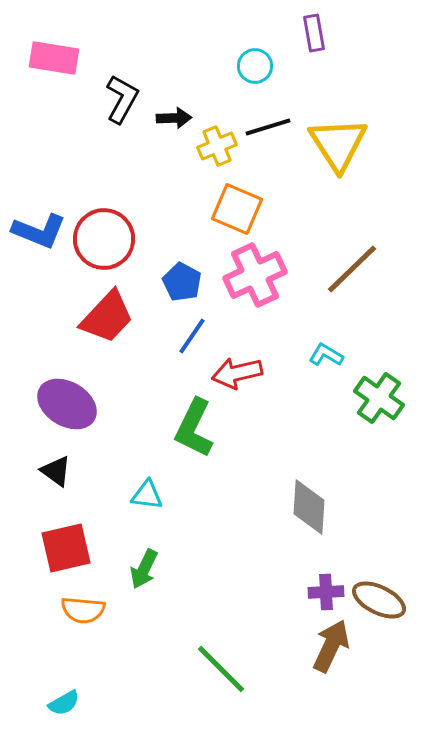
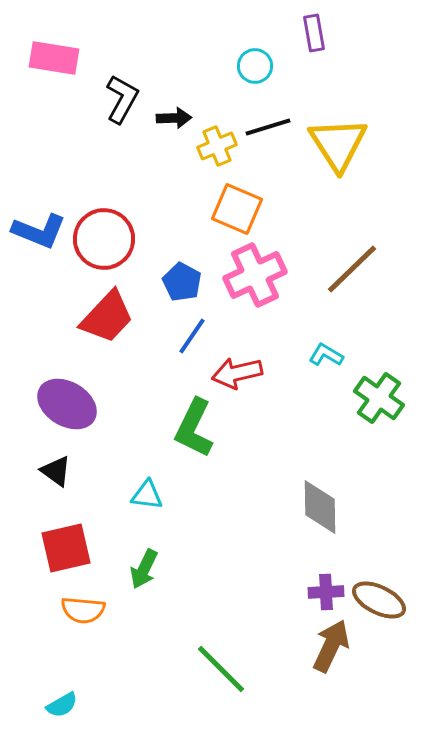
gray diamond: moved 11 px right; rotated 4 degrees counterclockwise
cyan semicircle: moved 2 px left, 2 px down
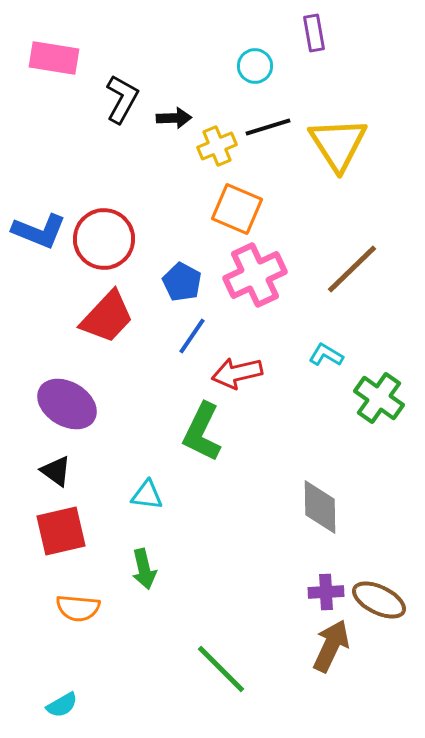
green L-shape: moved 8 px right, 4 px down
red square: moved 5 px left, 17 px up
green arrow: rotated 39 degrees counterclockwise
orange semicircle: moved 5 px left, 2 px up
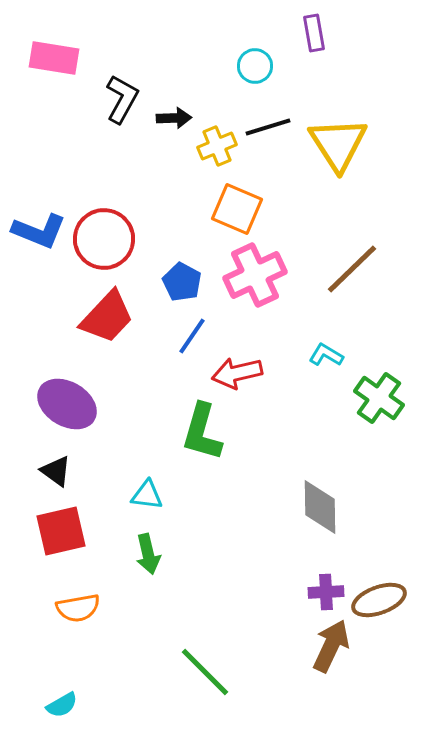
green L-shape: rotated 10 degrees counterclockwise
green arrow: moved 4 px right, 15 px up
brown ellipse: rotated 46 degrees counterclockwise
orange semicircle: rotated 15 degrees counterclockwise
green line: moved 16 px left, 3 px down
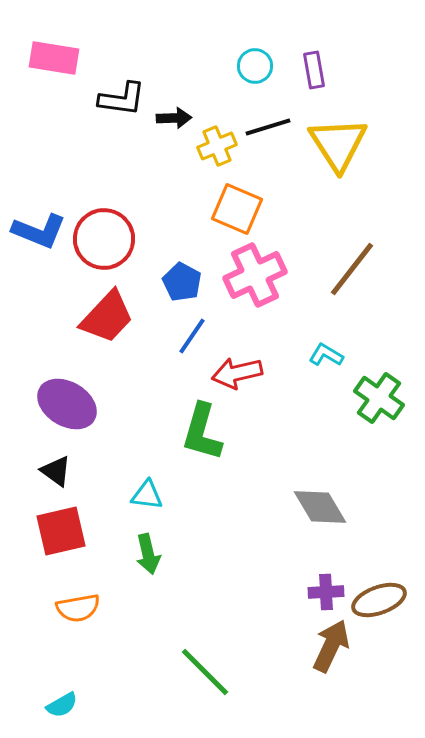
purple rectangle: moved 37 px down
black L-shape: rotated 69 degrees clockwise
brown line: rotated 8 degrees counterclockwise
gray diamond: rotated 30 degrees counterclockwise
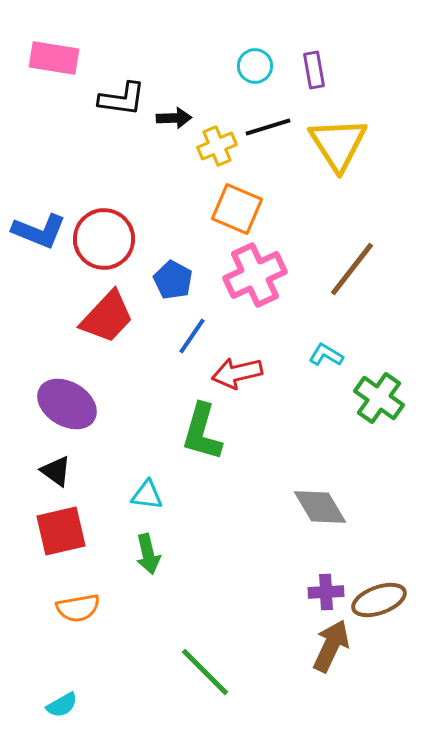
blue pentagon: moved 9 px left, 2 px up
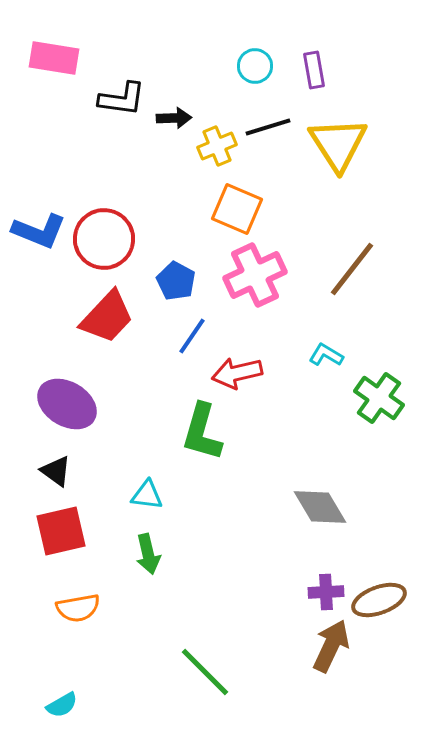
blue pentagon: moved 3 px right, 1 px down
